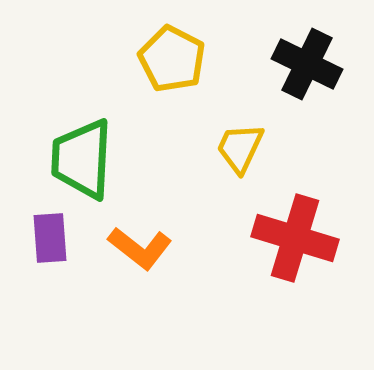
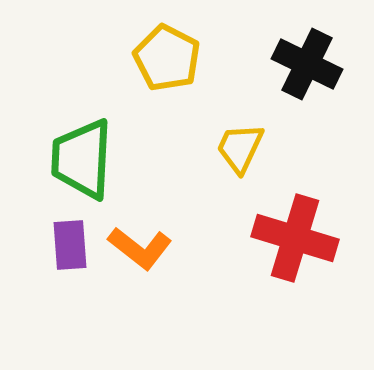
yellow pentagon: moved 5 px left, 1 px up
purple rectangle: moved 20 px right, 7 px down
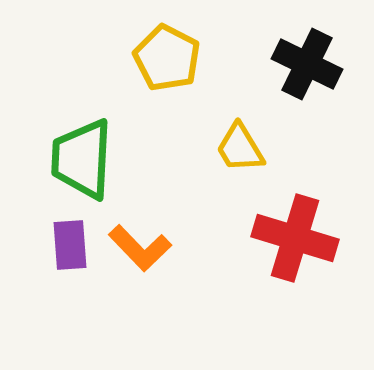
yellow trapezoid: rotated 56 degrees counterclockwise
orange L-shape: rotated 8 degrees clockwise
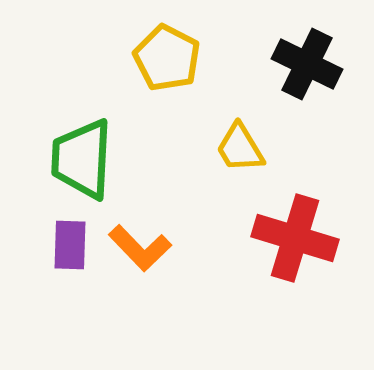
purple rectangle: rotated 6 degrees clockwise
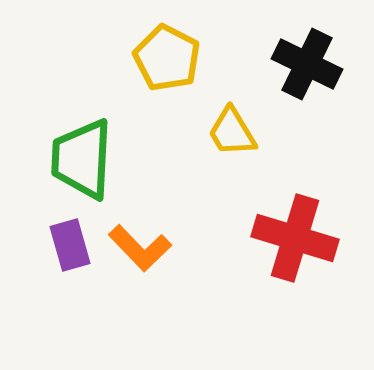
yellow trapezoid: moved 8 px left, 16 px up
purple rectangle: rotated 18 degrees counterclockwise
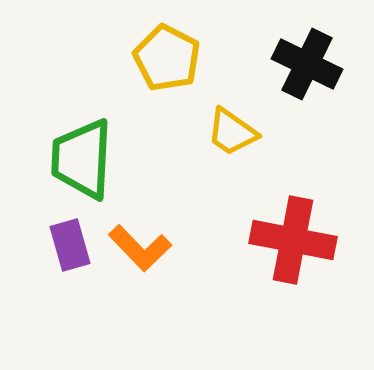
yellow trapezoid: rotated 24 degrees counterclockwise
red cross: moved 2 px left, 2 px down; rotated 6 degrees counterclockwise
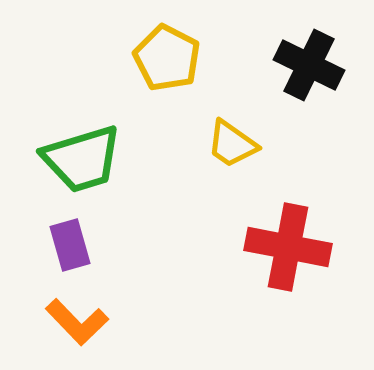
black cross: moved 2 px right, 1 px down
yellow trapezoid: moved 12 px down
green trapezoid: rotated 110 degrees counterclockwise
red cross: moved 5 px left, 7 px down
orange L-shape: moved 63 px left, 74 px down
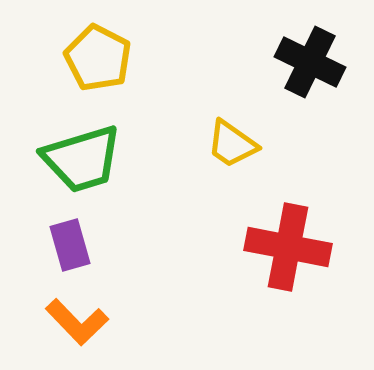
yellow pentagon: moved 69 px left
black cross: moved 1 px right, 3 px up
